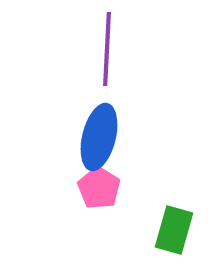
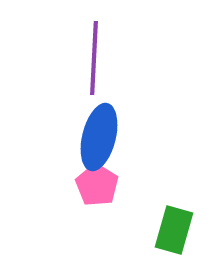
purple line: moved 13 px left, 9 px down
pink pentagon: moved 2 px left, 3 px up
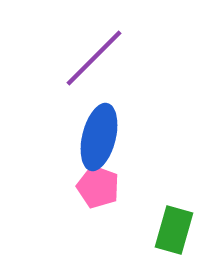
purple line: rotated 42 degrees clockwise
pink pentagon: moved 1 px right, 2 px down; rotated 12 degrees counterclockwise
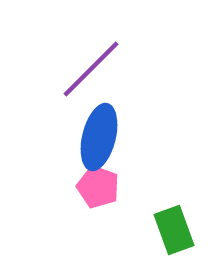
purple line: moved 3 px left, 11 px down
green rectangle: rotated 36 degrees counterclockwise
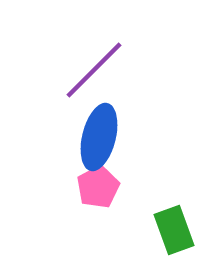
purple line: moved 3 px right, 1 px down
pink pentagon: rotated 24 degrees clockwise
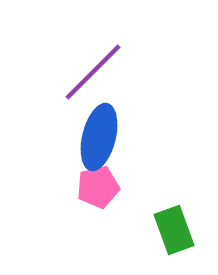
purple line: moved 1 px left, 2 px down
pink pentagon: rotated 15 degrees clockwise
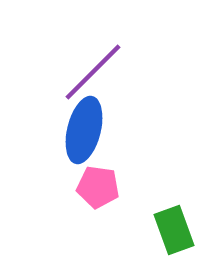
blue ellipse: moved 15 px left, 7 px up
pink pentagon: rotated 21 degrees clockwise
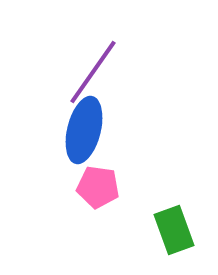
purple line: rotated 10 degrees counterclockwise
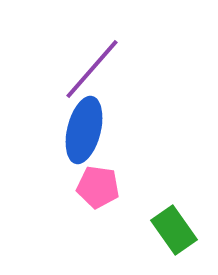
purple line: moved 1 px left, 3 px up; rotated 6 degrees clockwise
green rectangle: rotated 15 degrees counterclockwise
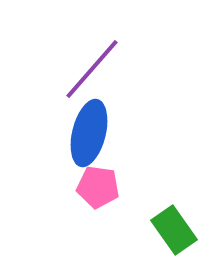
blue ellipse: moved 5 px right, 3 px down
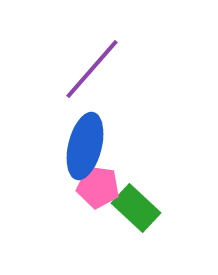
blue ellipse: moved 4 px left, 13 px down
green rectangle: moved 38 px left, 22 px up; rotated 12 degrees counterclockwise
